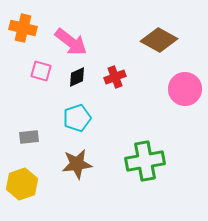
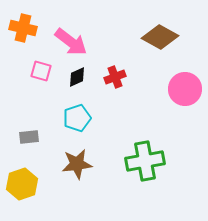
brown diamond: moved 1 px right, 3 px up
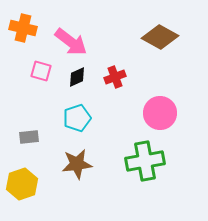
pink circle: moved 25 px left, 24 px down
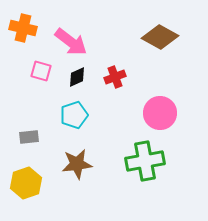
cyan pentagon: moved 3 px left, 3 px up
yellow hexagon: moved 4 px right, 1 px up
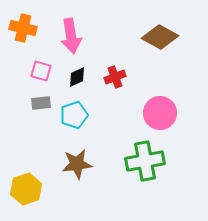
pink arrow: moved 6 px up; rotated 44 degrees clockwise
gray rectangle: moved 12 px right, 34 px up
yellow hexagon: moved 6 px down
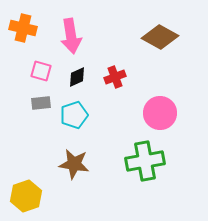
brown star: moved 3 px left; rotated 16 degrees clockwise
yellow hexagon: moved 7 px down
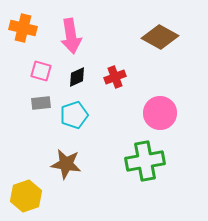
brown star: moved 8 px left
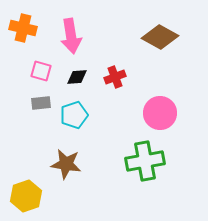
black diamond: rotated 20 degrees clockwise
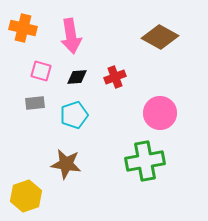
gray rectangle: moved 6 px left
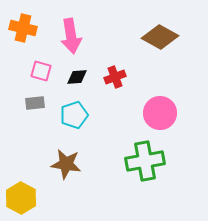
yellow hexagon: moved 5 px left, 2 px down; rotated 12 degrees counterclockwise
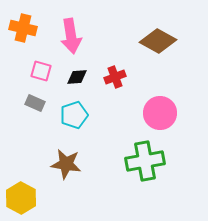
brown diamond: moved 2 px left, 4 px down
gray rectangle: rotated 30 degrees clockwise
